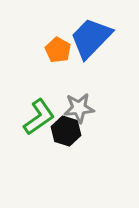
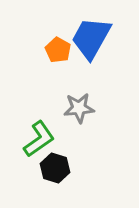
blue trapezoid: rotated 15 degrees counterclockwise
green L-shape: moved 22 px down
black hexagon: moved 11 px left, 37 px down
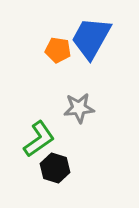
orange pentagon: rotated 20 degrees counterclockwise
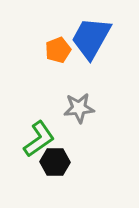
orange pentagon: rotated 30 degrees counterclockwise
black hexagon: moved 6 px up; rotated 16 degrees counterclockwise
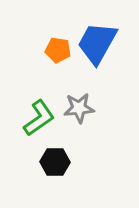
blue trapezoid: moved 6 px right, 5 px down
orange pentagon: rotated 30 degrees clockwise
green L-shape: moved 21 px up
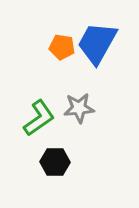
orange pentagon: moved 4 px right, 3 px up
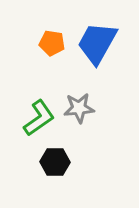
orange pentagon: moved 10 px left, 4 px up
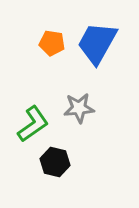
green L-shape: moved 6 px left, 6 px down
black hexagon: rotated 12 degrees clockwise
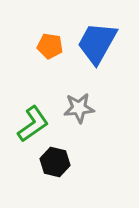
orange pentagon: moved 2 px left, 3 px down
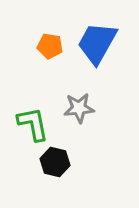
green L-shape: rotated 66 degrees counterclockwise
